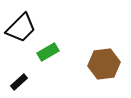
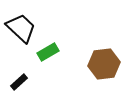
black trapezoid: rotated 92 degrees counterclockwise
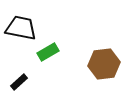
black trapezoid: rotated 32 degrees counterclockwise
